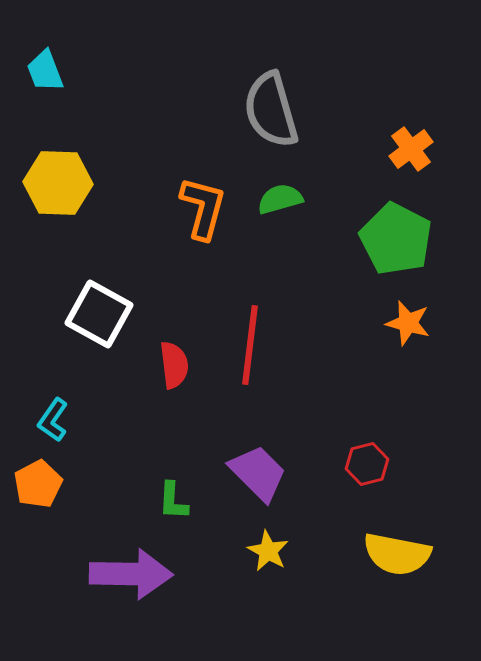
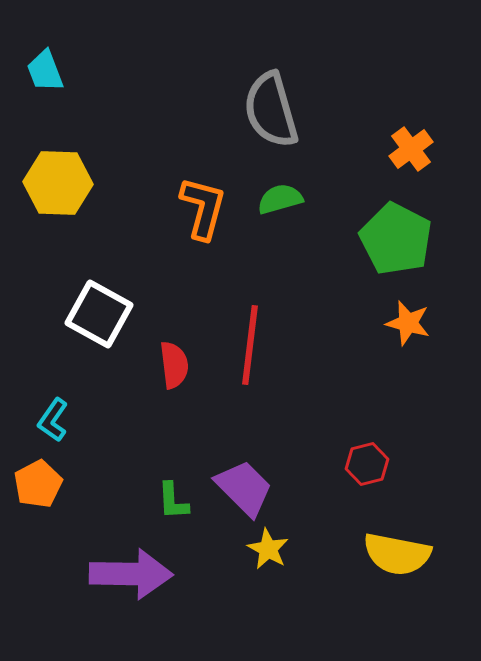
purple trapezoid: moved 14 px left, 15 px down
green L-shape: rotated 6 degrees counterclockwise
yellow star: moved 2 px up
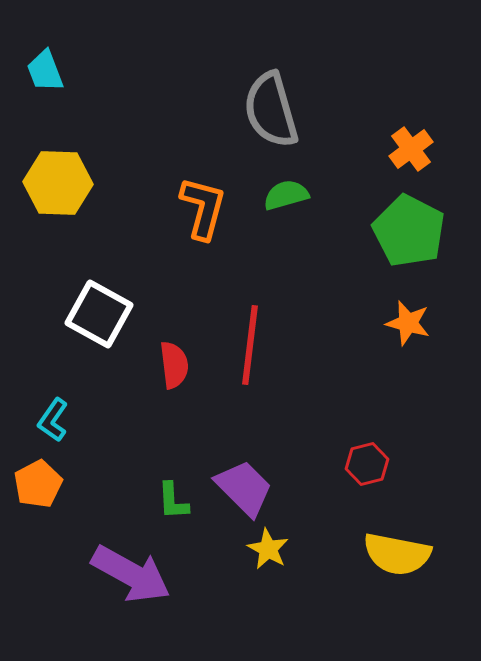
green semicircle: moved 6 px right, 4 px up
green pentagon: moved 13 px right, 8 px up
purple arrow: rotated 28 degrees clockwise
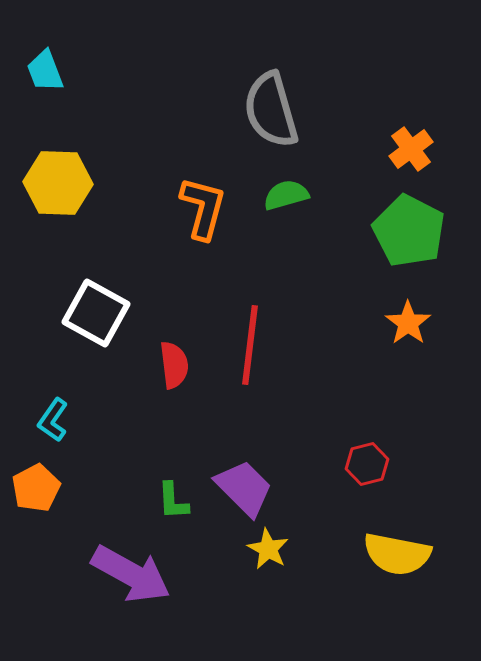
white square: moved 3 px left, 1 px up
orange star: rotated 21 degrees clockwise
orange pentagon: moved 2 px left, 4 px down
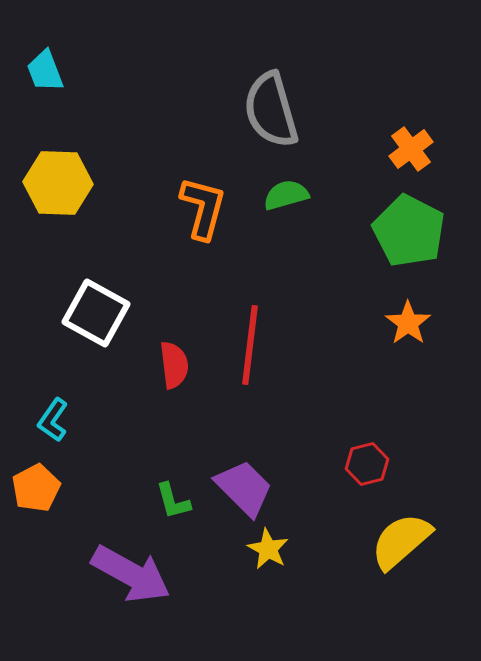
green L-shape: rotated 12 degrees counterclockwise
yellow semicircle: moved 4 px right, 13 px up; rotated 128 degrees clockwise
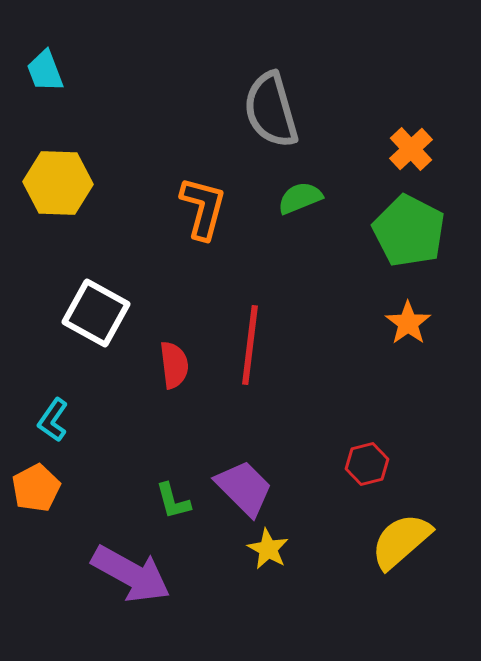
orange cross: rotated 6 degrees counterclockwise
green semicircle: moved 14 px right, 3 px down; rotated 6 degrees counterclockwise
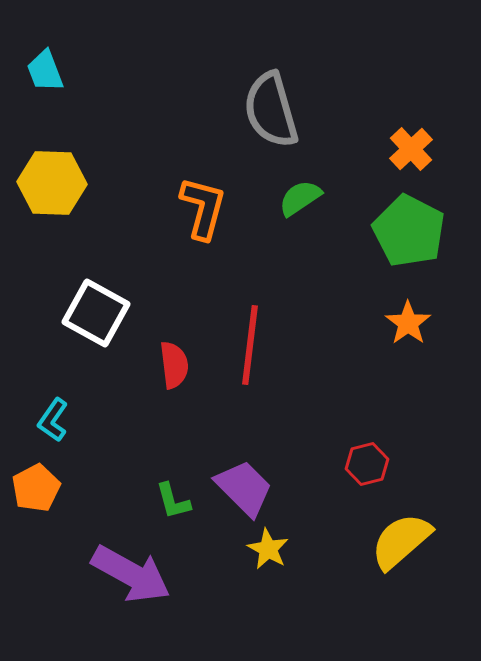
yellow hexagon: moved 6 px left
green semicircle: rotated 12 degrees counterclockwise
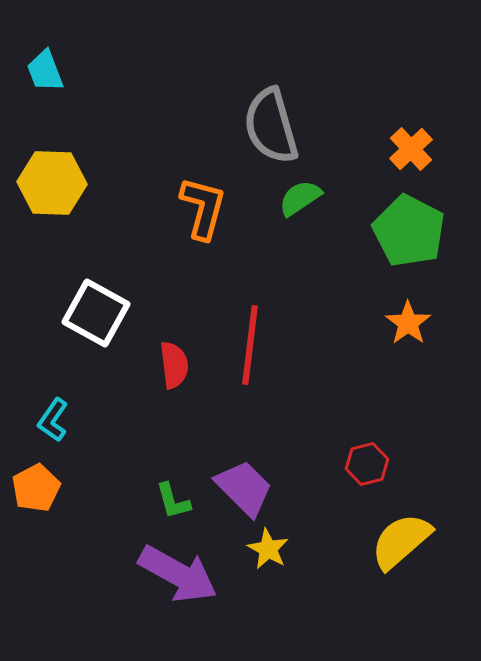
gray semicircle: moved 16 px down
purple arrow: moved 47 px right
